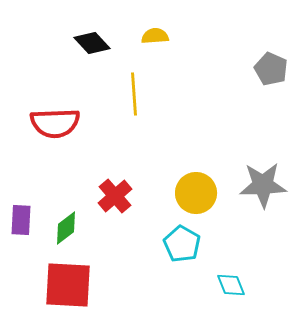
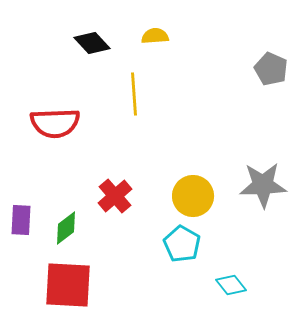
yellow circle: moved 3 px left, 3 px down
cyan diamond: rotated 16 degrees counterclockwise
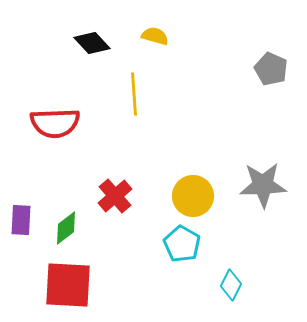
yellow semicircle: rotated 20 degrees clockwise
cyan diamond: rotated 64 degrees clockwise
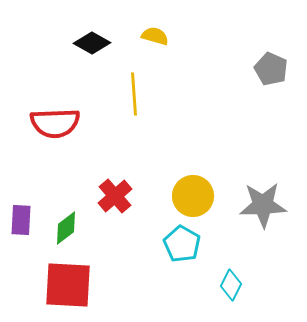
black diamond: rotated 18 degrees counterclockwise
gray star: moved 20 px down
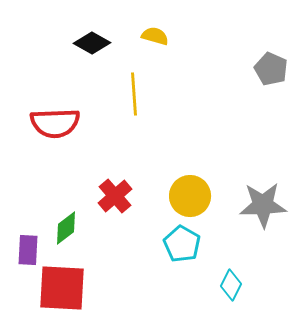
yellow circle: moved 3 px left
purple rectangle: moved 7 px right, 30 px down
red square: moved 6 px left, 3 px down
